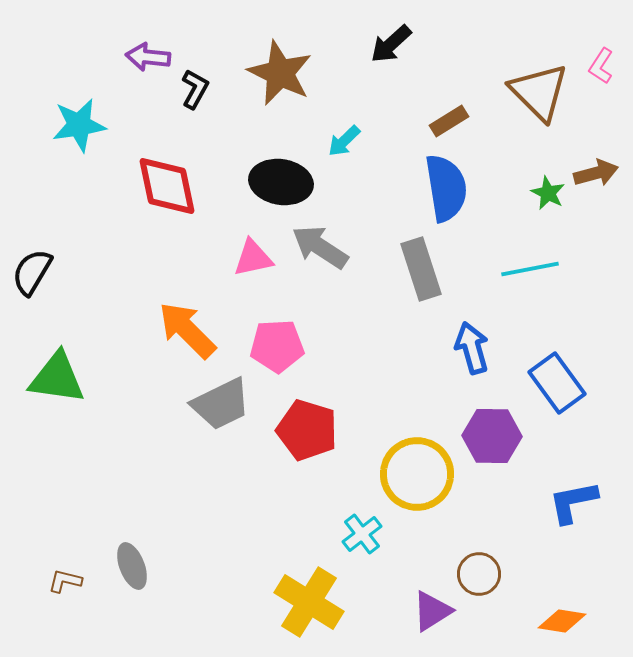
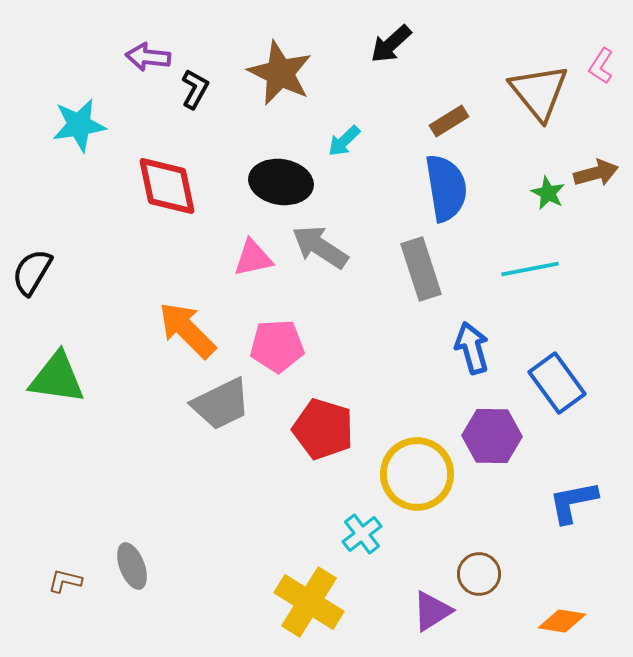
brown triangle: rotated 6 degrees clockwise
red pentagon: moved 16 px right, 1 px up
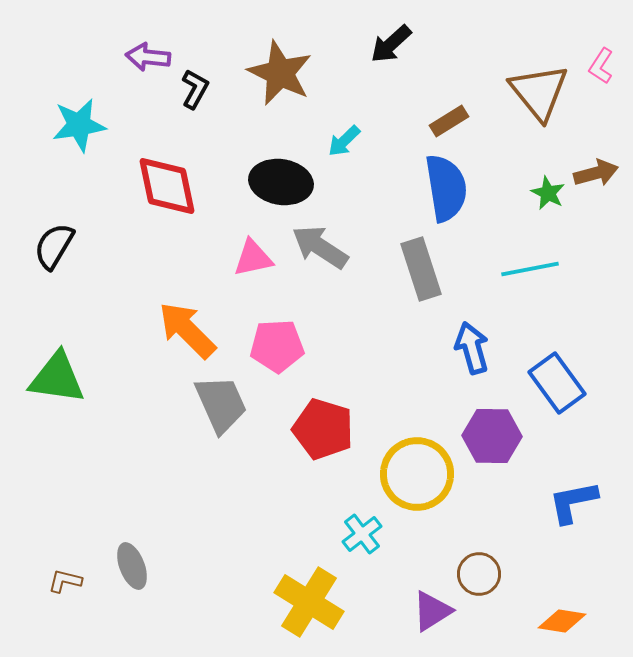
black semicircle: moved 22 px right, 26 px up
gray trapezoid: rotated 88 degrees counterclockwise
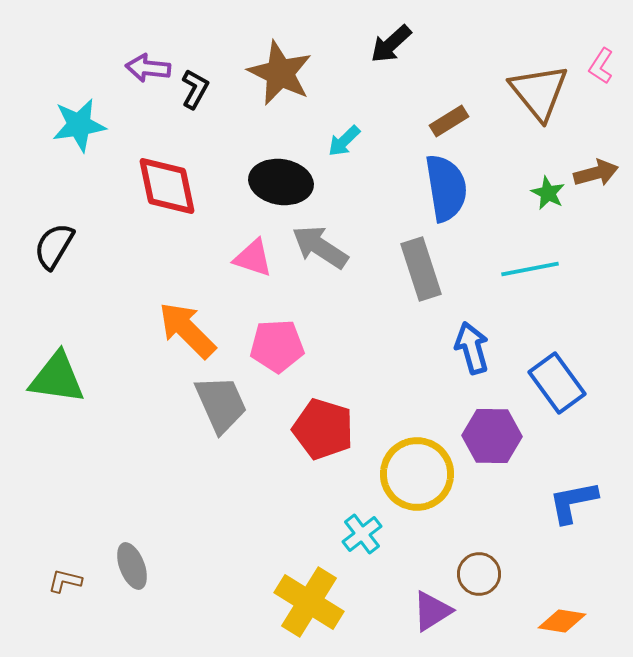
purple arrow: moved 11 px down
pink triangle: rotated 30 degrees clockwise
